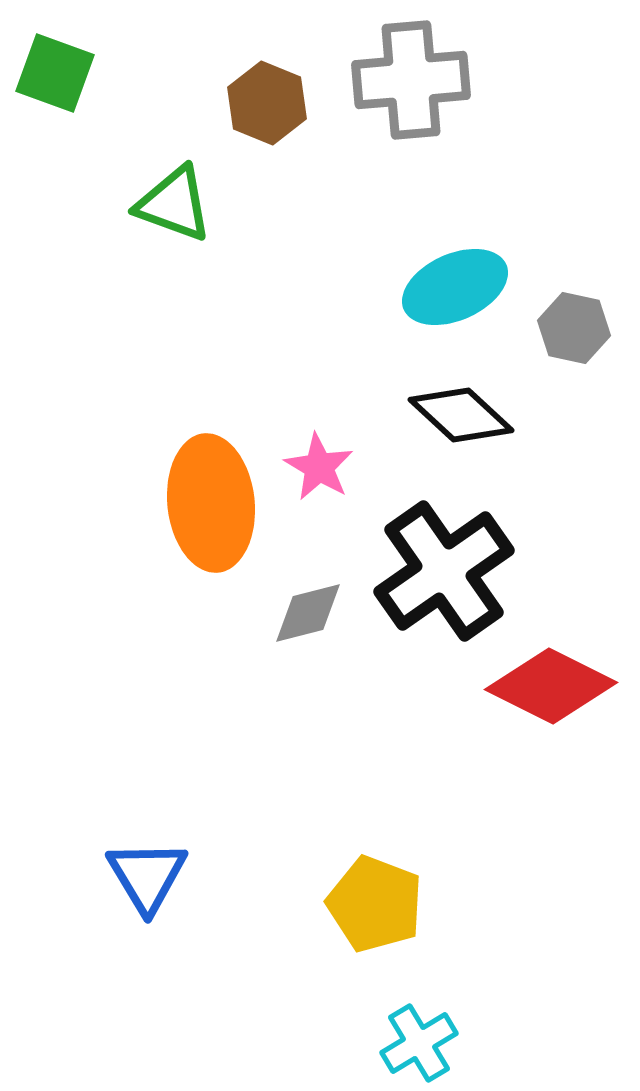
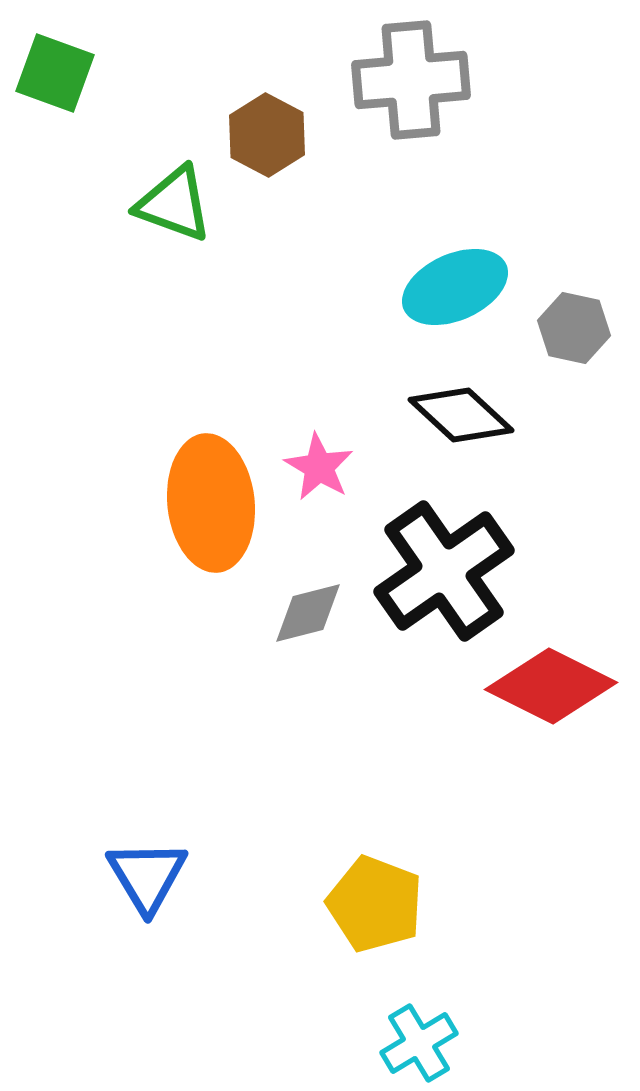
brown hexagon: moved 32 px down; rotated 6 degrees clockwise
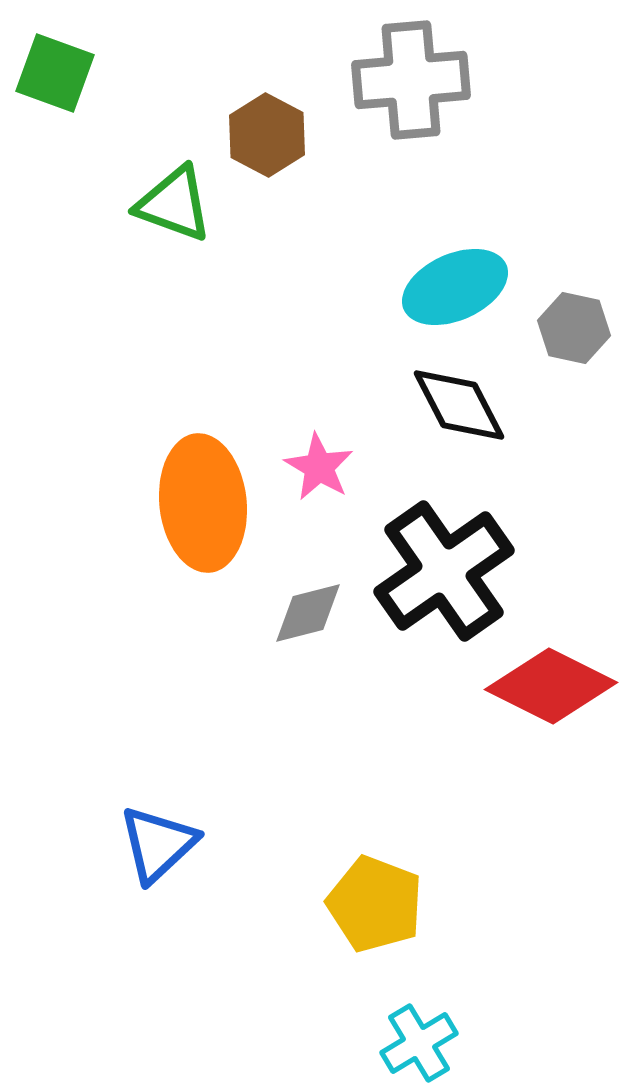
black diamond: moved 2 px left, 10 px up; rotated 20 degrees clockwise
orange ellipse: moved 8 px left
blue triangle: moved 11 px right, 32 px up; rotated 18 degrees clockwise
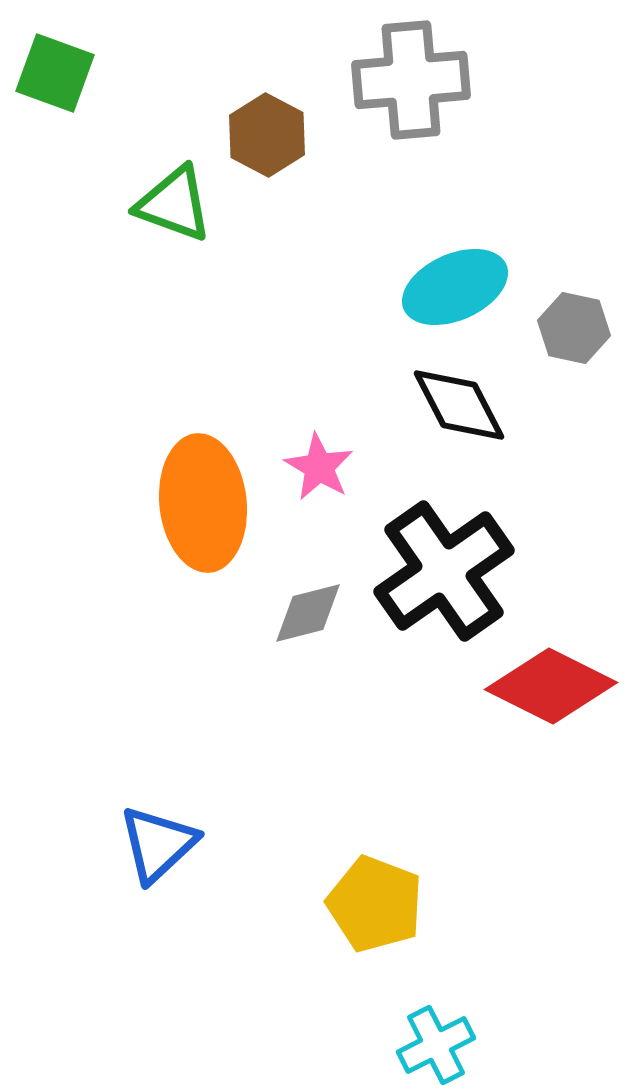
cyan cross: moved 17 px right, 2 px down; rotated 4 degrees clockwise
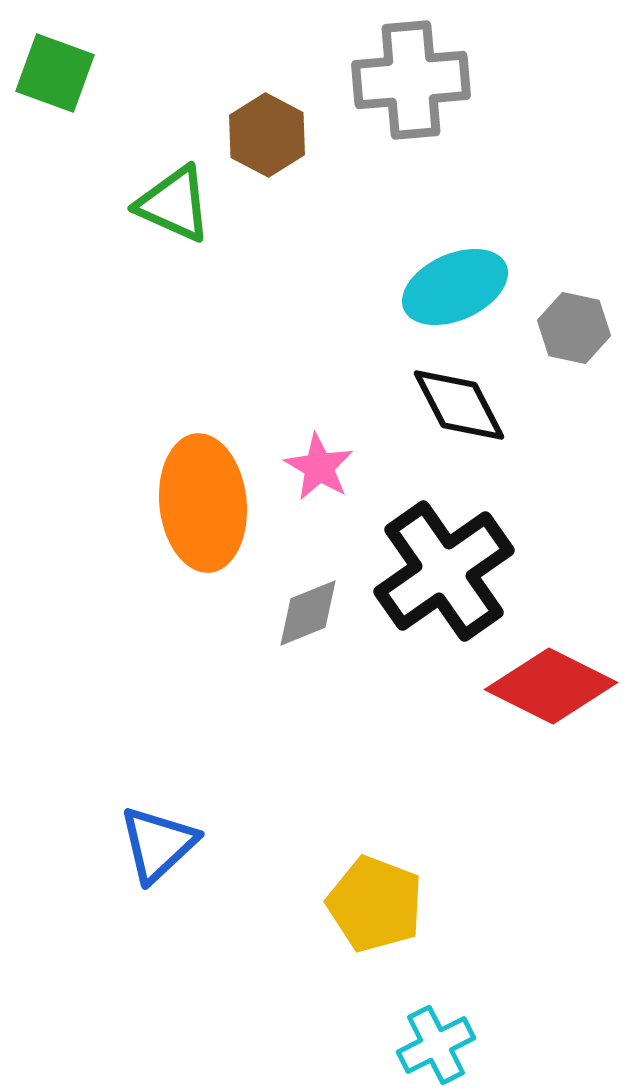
green triangle: rotated 4 degrees clockwise
gray diamond: rotated 8 degrees counterclockwise
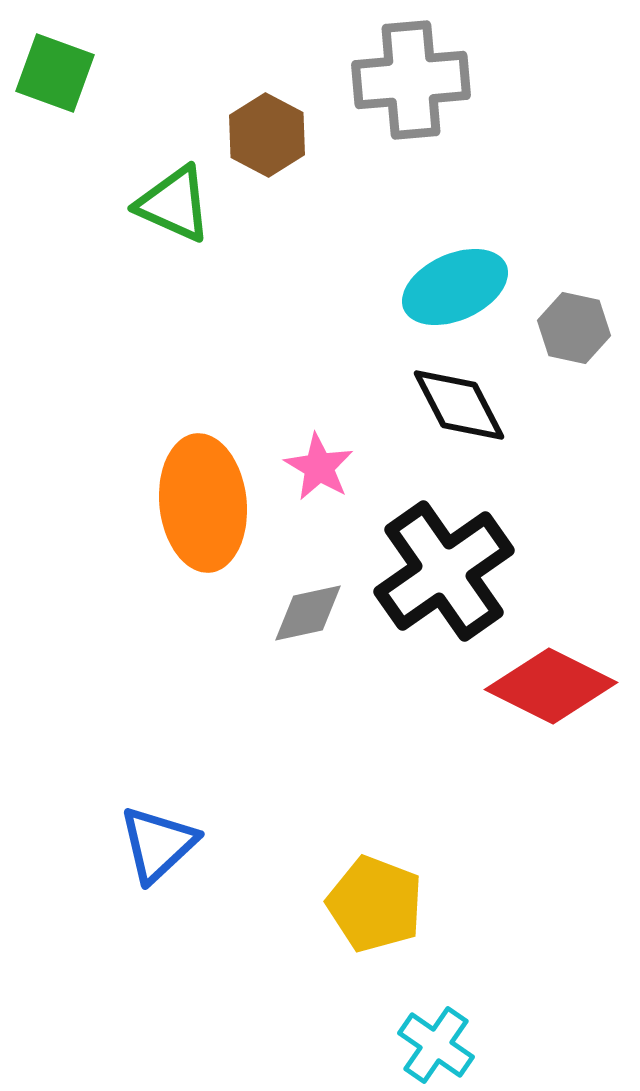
gray diamond: rotated 10 degrees clockwise
cyan cross: rotated 28 degrees counterclockwise
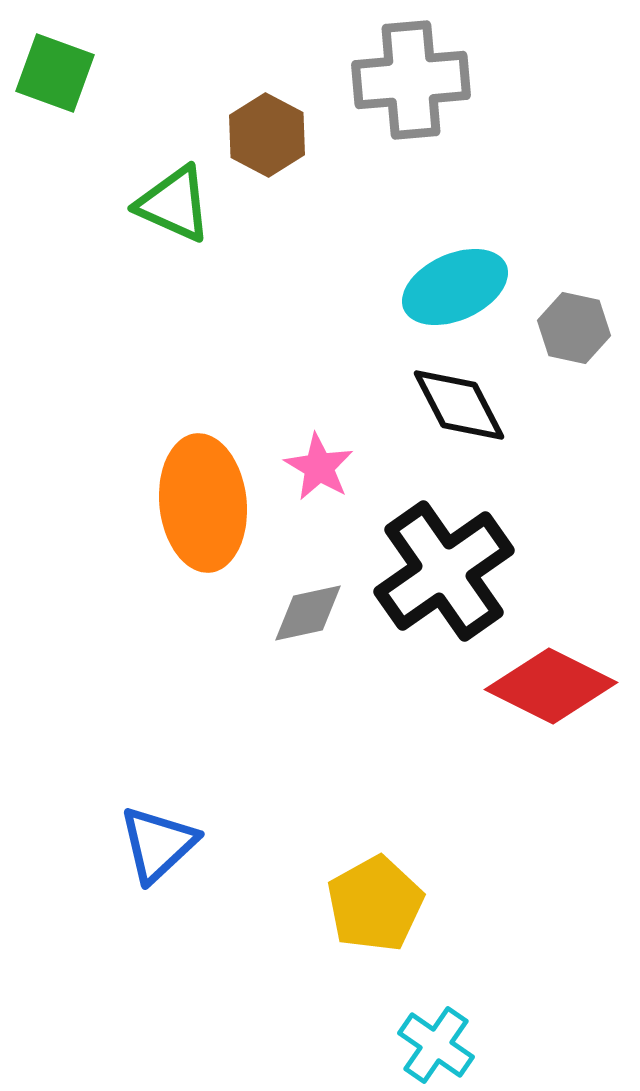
yellow pentagon: rotated 22 degrees clockwise
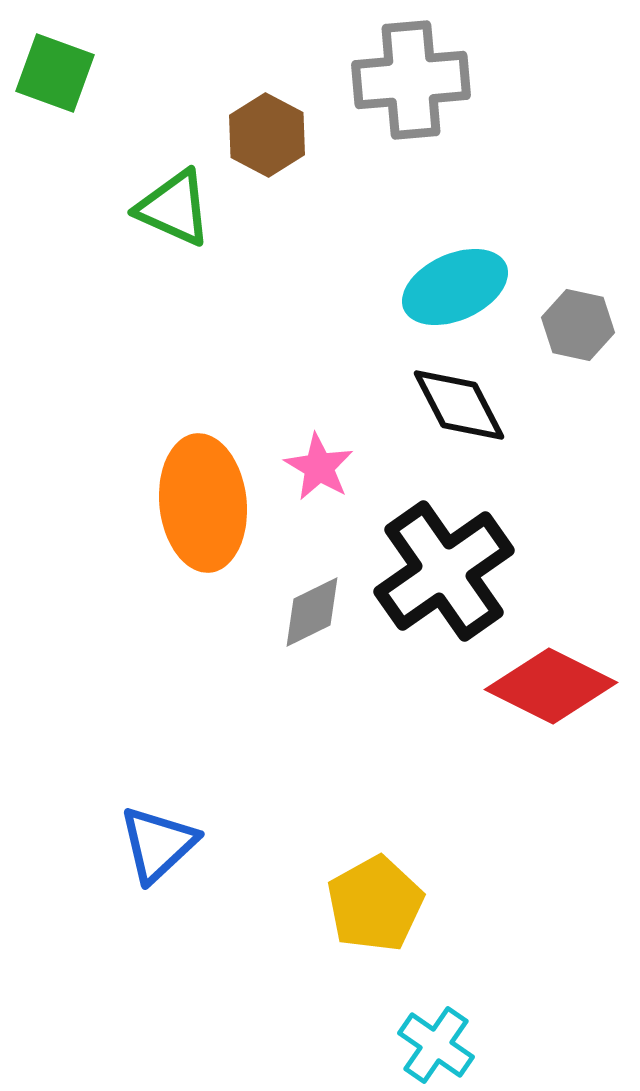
green triangle: moved 4 px down
gray hexagon: moved 4 px right, 3 px up
gray diamond: moved 4 px right, 1 px up; rotated 14 degrees counterclockwise
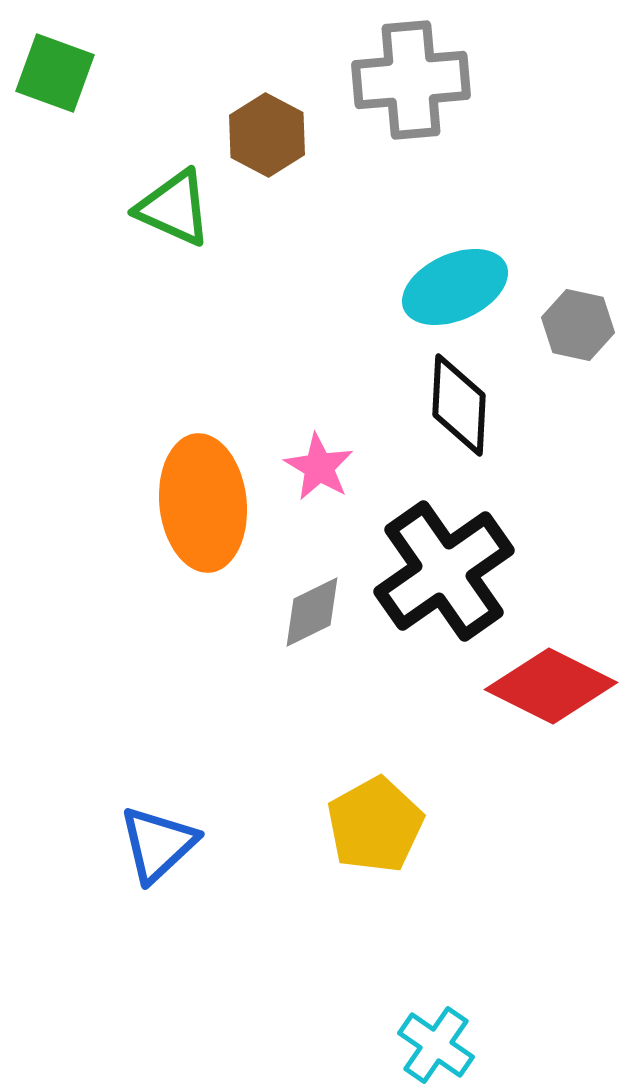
black diamond: rotated 30 degrees clockwise
yellow pentagon: moved 79 px up
